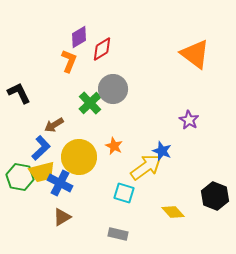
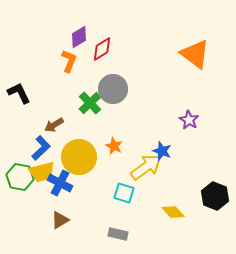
brown triangle: moved 2 px left, 3 px down
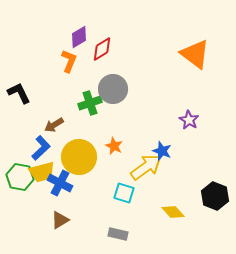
green cross: rotated 25 degrees clockwise
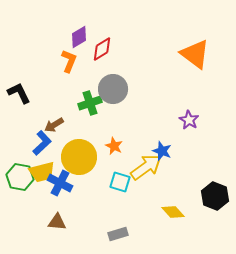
blue L-shape: moved 1 px right, 5 px up
cyan square: moved 4 px left, 11 px up
brown triangle: moved 3 px left, 2 px down; rotated 36 degrees clockwise
gray rectangle: rotated 30 degrees counterclockwise
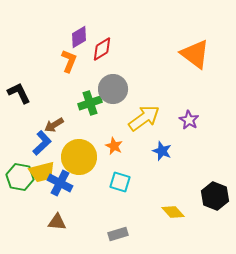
yellow arrow: moved 2 px left, 49 px up
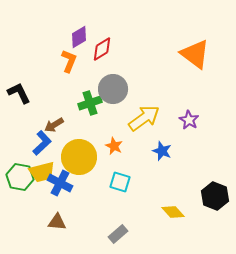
gray rectangle: rotated 24 degrees counterclockwise
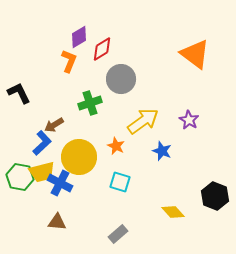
gray circle: moved 8 px right, 10 px up
yellow arrow: moved 1 px left, 3 px down
orange star: moved 2 px right
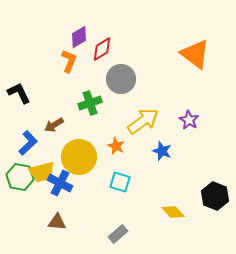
blue L-shape: moved 14 px left
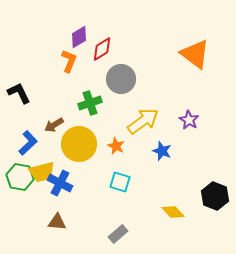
yellow circle: moved 13 px up
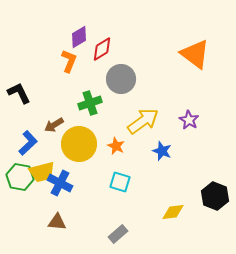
yellow diamond: rotated 55 degrees counterclockwise
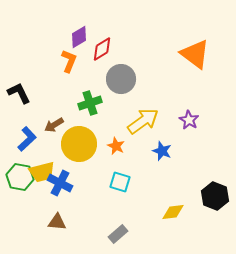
blue L-shape: moved 1 px left, 4 px up
